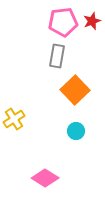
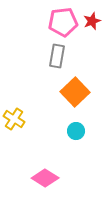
orange square: moved 2 px down
yellow cross: rotated 25 degrees counterclockwise
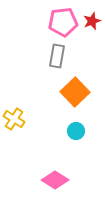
pink diamond: moved 10 px right, 2 px down
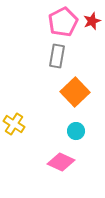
pink pentagon: rotated 20 degrees counterclockwise
yellow cross: moved 5 px down
pink diamond: moved 6 px right, 18 px up; rotated 8 degrees counterclockwise
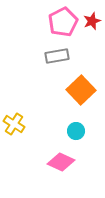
gray rectangle: rotated 70 degrees clockwise
orange square: moved 6 px right, 2 px up
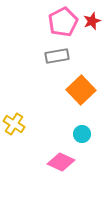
cyan circle: moved 6 px right, 3 px down
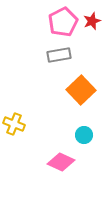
gray rectangle: moved 2 px right, 1 px up
yellow cross: rotated 10 degrees counterclockwise
cyan circle: moved 2 px right, 1 px down
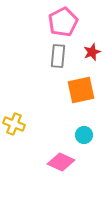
red star: moved 31 px down
gray rectangle: moved 1 px left, 1 px down; rotated 75 degrees counterclockwise
orange square: rotated 32 degrees clockwise
